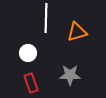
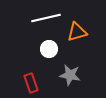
white line: rotated 76 degrees clockwise
white circle: moved 21 px right, 4 px up
gray star: rotated 10 degrees clockwise
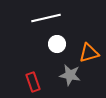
orange triangle: moved 12 px right, 21 px down
white circle: moved 8 px right, 5 px up
red rectangle: moved 2 px right, 1 px up
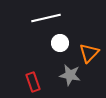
white circle: moved 3 px right, 1 px up
orange triangle: rotated 30 degrees counterclockwise
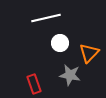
red rectangle: moved 1 px right, 2 px down
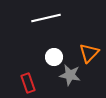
white circle: moved 6 px left, 14 px down
red rectangle: moved 6 px left, 1 px up
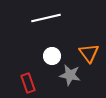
orange triangle: rotated 20 degrees counterclockwise
white circle: moved 2 px left, 1 px up
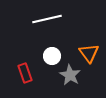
white line: moved 1 px right, 1 px down
gray star: rotated 20 degrees clockwise
red rectangle: moved 3 px left, 10 px up
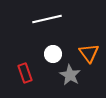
white circle: moved 1 px right, 2 px up
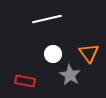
red rectangle: moved 8 px down; rotated 60 degrees counterclockwise
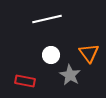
white circle: moved 2 px left, 1 px down
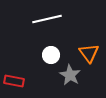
red rectangle: moved 11 px left
